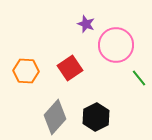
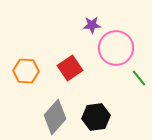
purple star: moved 6 px right, 1 px down; rotated 24 degrees counterclockwise
pink circle: moved 3 px down
black hexagon: rotated 20 degrees clockwise
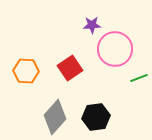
pink circle: moved 1 px left, 1 px down
green line: rotated 72 degrees counterclockwise
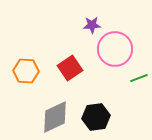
gray diamond: rotated 24 degrees clockwise
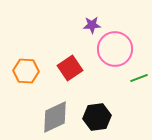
black hexagon: moved 1 px right
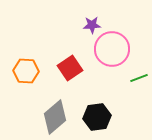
pink circle: moved 3 px left
gray diamond: rotated 16 degrees counterclockwise
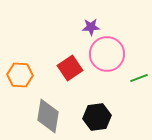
purple star: moved 1 px left, 2 px down
pink circle: moved 5 px left, 5 px down
orange hexagon: moved 6 px left, 4 px down
gray diamond: moved 7 px left, 1 px up; rotated 40 degrees counterclockwise
